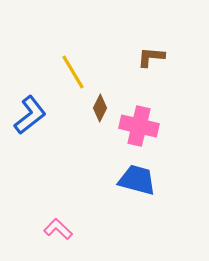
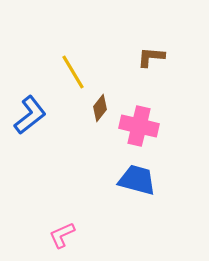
brown diamond: rotated 12 degrees clockwise
pink L-shape: moved 4 px right, 6 px down; rotated 68 degrees counterclockwise
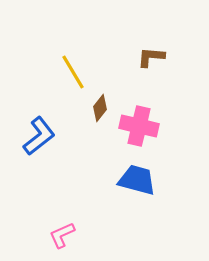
blue L-shape: moved 9 px right, 21 px down
